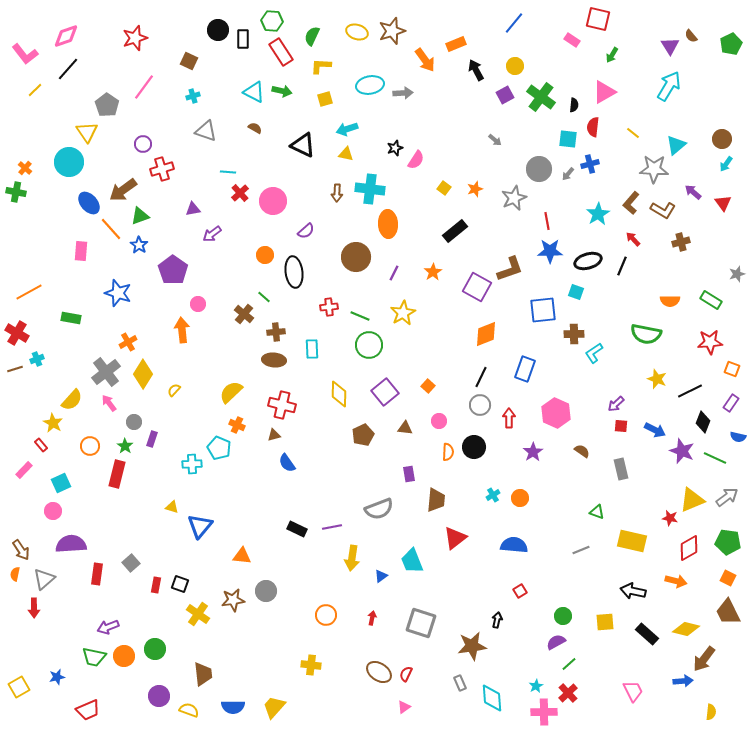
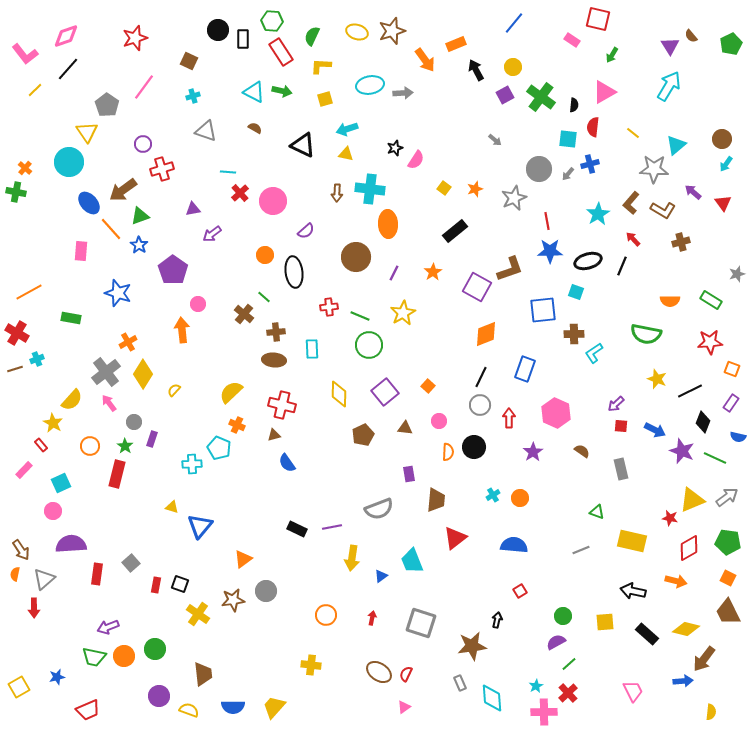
yellow circle at (515, 66): moved 2 px left, 1 px down
orange triangle at (242, 556): moved 1 px right, 3 px down; rotated 42 degrees counterclockwise
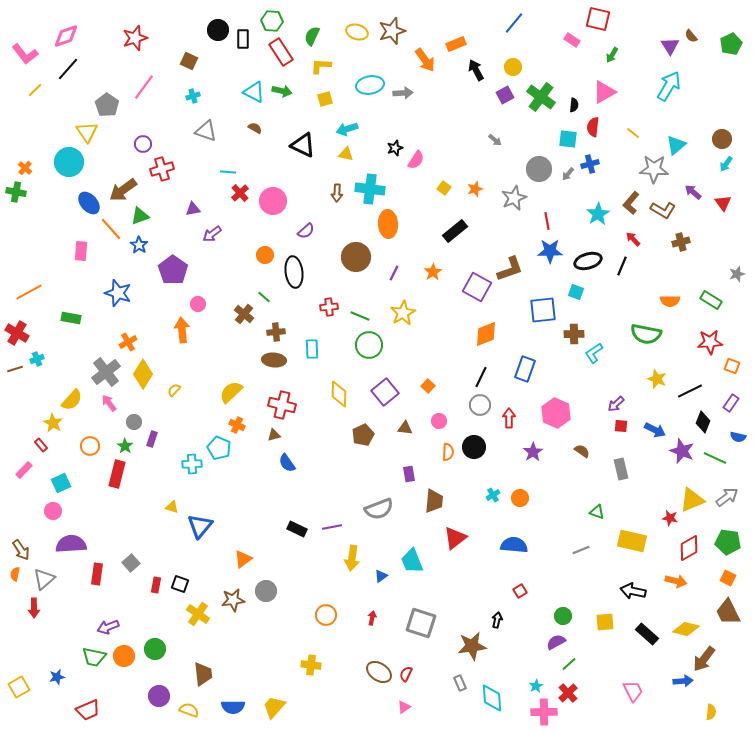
orange square at (732, 369): moved 3 px up
brown trapezoid at (436, 500): moved 2 px left, 1 px down
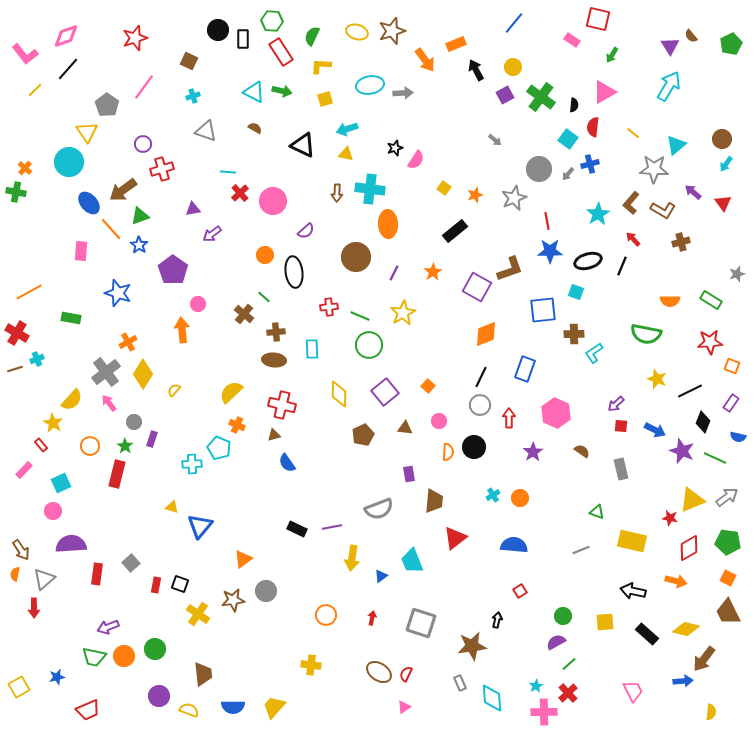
cyan square at (568, 139): rotated 30 degrees clockwise
orange star at (475, 189): moved 6 px down
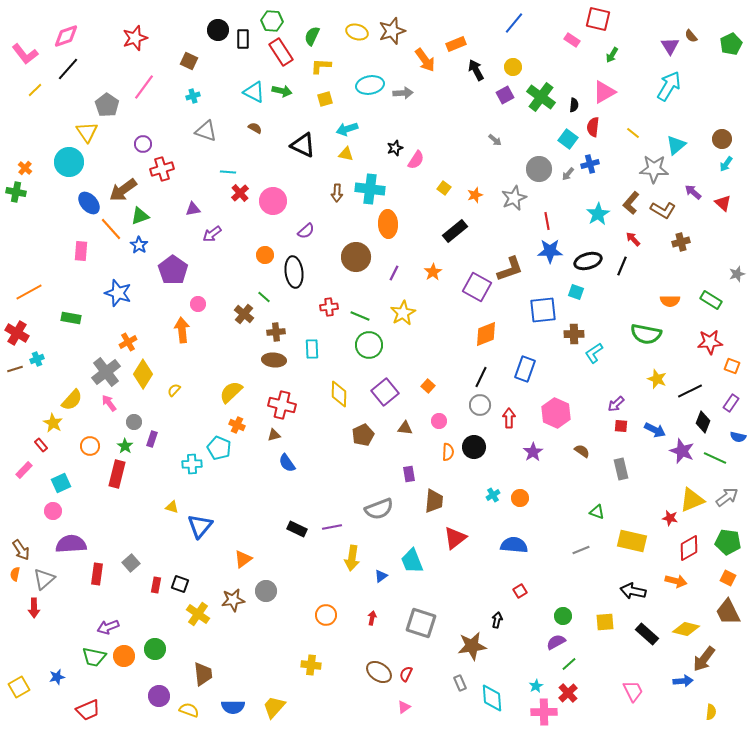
red triangle at (723, 203): rotated 12 degrees counterclockwise
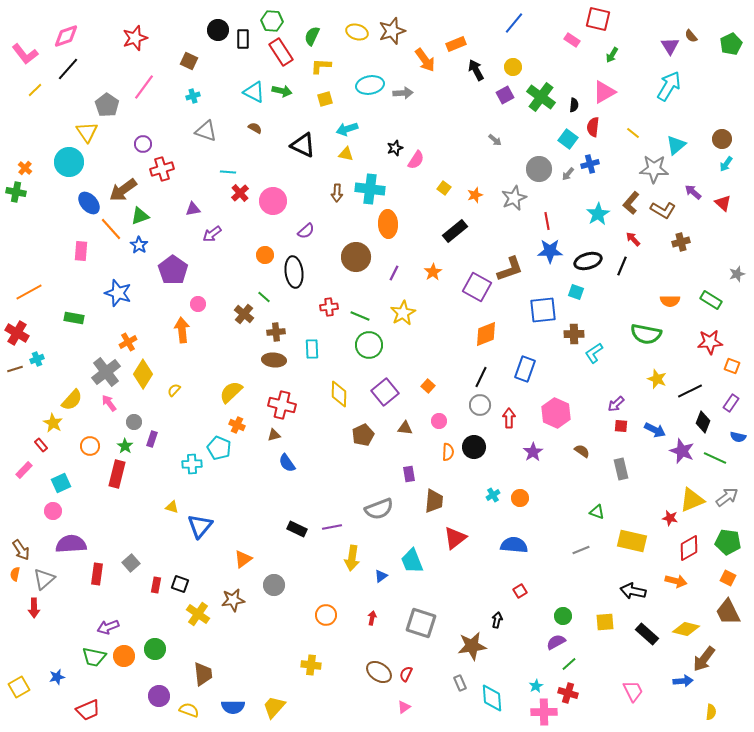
green rectangle at (71, 318): moved 3 px right
gray circle at (266, 591): moved 8 px right, 6 px up
red cross at (568, 693): rotated 30 degrees counterclockwise
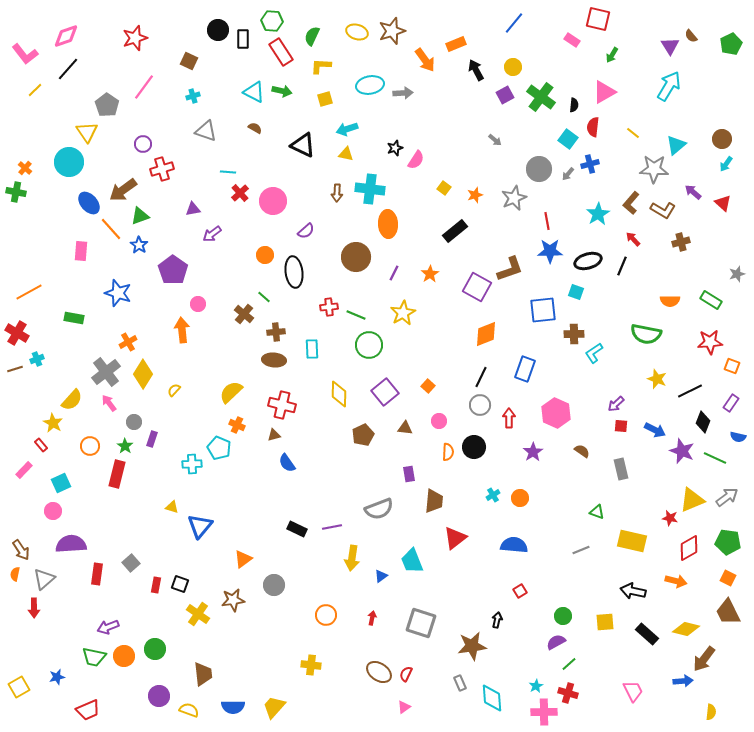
orange star at (433, 272): moved 3 px left, 2 px down
green line at (360, 316): moved 4 px left, 1 px up
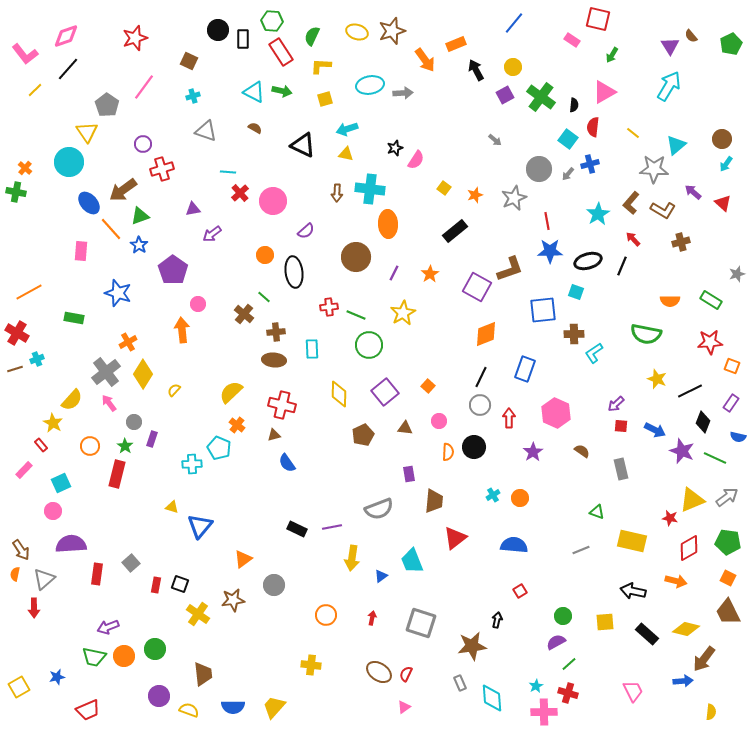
orange cross at (237, 425): rotated 14 degrees clockwise
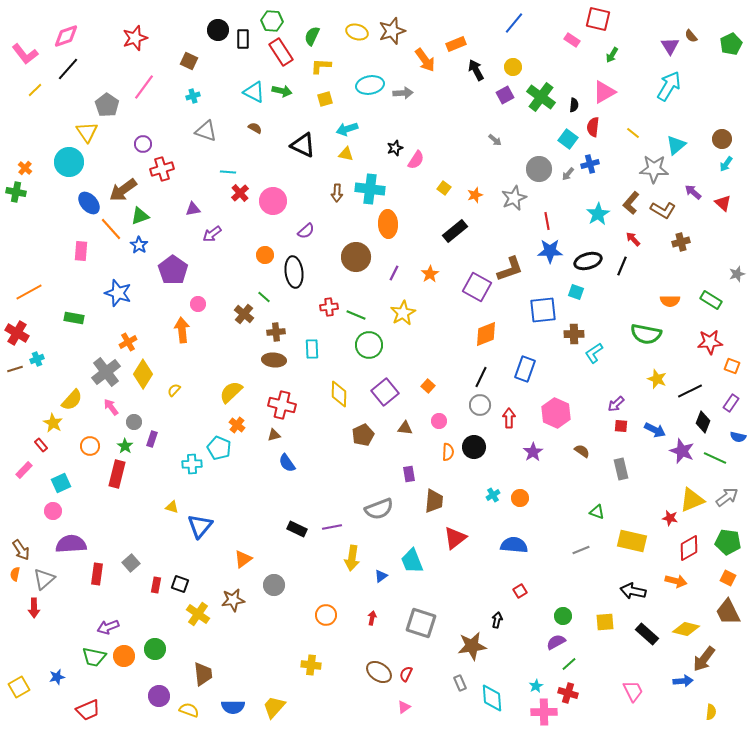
pink arrow at (109, 403): moved 2 px right, 4 px down
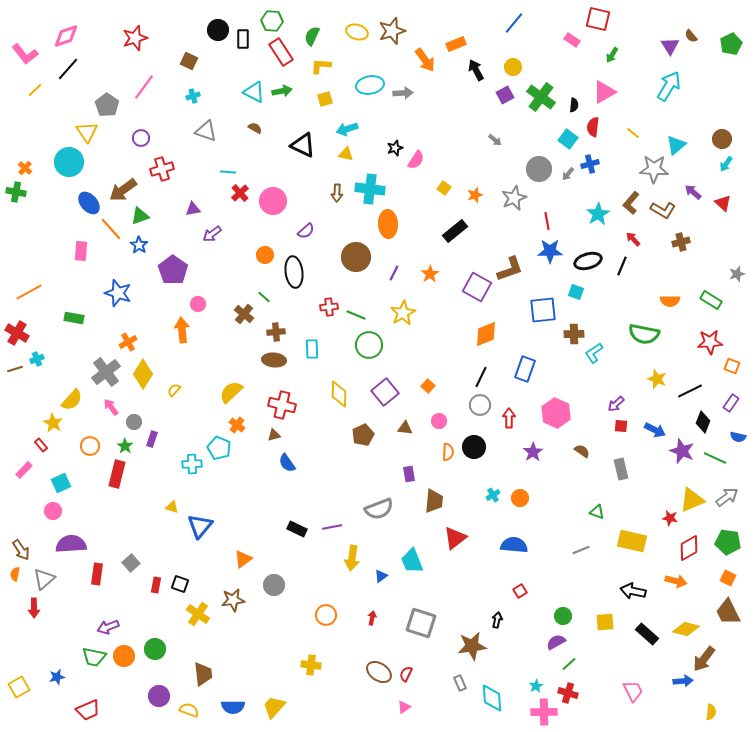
green arrow at (282, 91): rotated 24 degrees counterclockwise
purple circle at (143, 144): moved 2 px left, 6 px up
green semicircle at (646, 334): moved 2 px left
